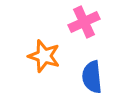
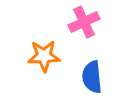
orange star: rotated 20 degrees counterclockwise
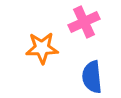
orange star: moved 2 px left, 8 px up
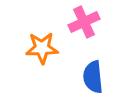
blue semicircle: moved 1 px right
